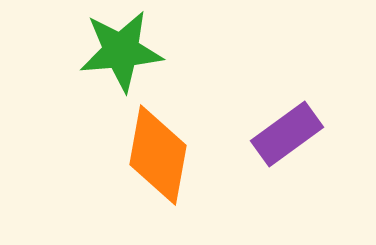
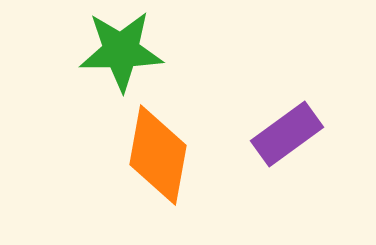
green star: rotated 4 degrees clockwise
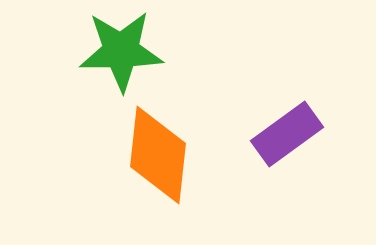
orange diamond: rotated 4 degrees counterclockwise
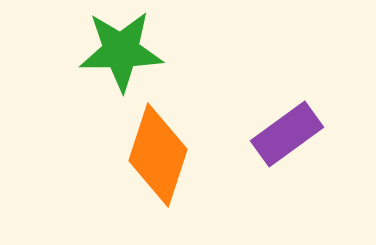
orange diamond: rotated 12 degrees clockwise
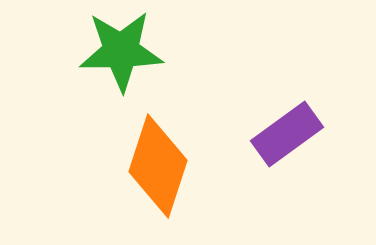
orange diamond: moved 11 px down
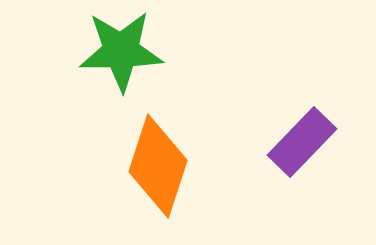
purple rectangle: moved 15 px right, 8 px down; rotated 10 degrees counterclockwise
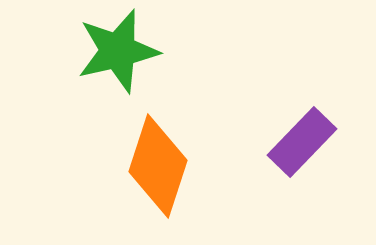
green star: moved 3 px left; rotated 12 degrees counterclockwise
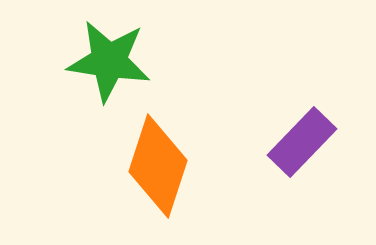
green star: moved 9 px left, 10 px down; rotated 22 degrees clockwise
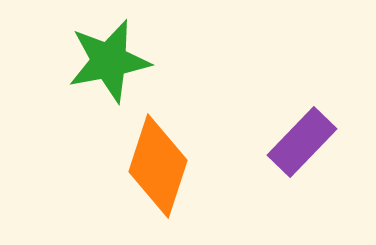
green star: rotated 20 degrees counterclockwise
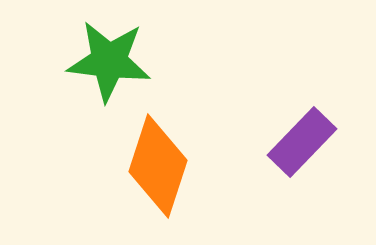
green star: rotated 18 degrees clockwise
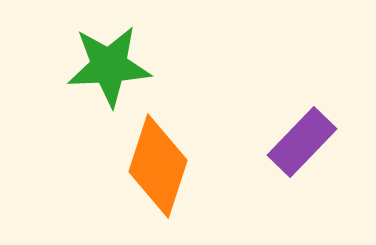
green star: moved 5 px down; rotated 10 degrees counterclockwise
